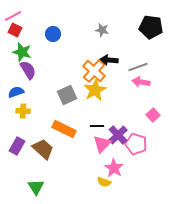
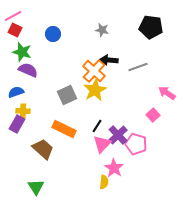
purple semicircle: rotated 36 degrees counterclockwise
pink arrow: moved 26 px right, 11 px down; rotated 24 degrees clockwise
black line: rotated 56 degrees counterclockwise
purple rectangle: moved 22 px up
yellow semicircle: rotated 104 degrees counterclockwise
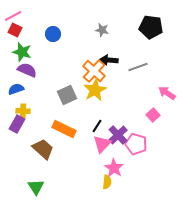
purple semicircle: moved 1 px left
blue semicircle: moved 3 px up
yellow semicircle: moved 3 px right
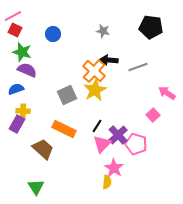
gray star: moved 1 px right, 1 px down
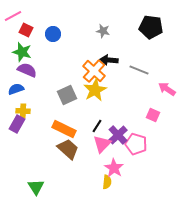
red square: moved 11 px right
gray line: moved 1 px right, 3 px down; rotated 42 degrees clockwise
pink arrow: moved 4 px up
pink square: rotated 24 degrees counterclockwise
brown trapezoid: moved 25 px right
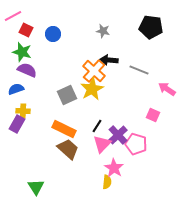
yellow star: moved 3 px left, 1 px up
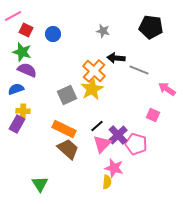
black arrow: moved 7 px right, 2 px up
black line: rotated 16 degrees clockwise
pink star: rotated 18 degrees counterclockwise
green triangle: moved 4 px right, 3 px up
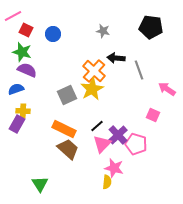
gray line: rotated 48 degrees clockwise
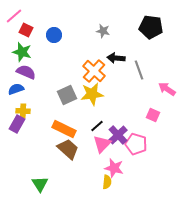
pink line: moved 1 px right; rotated 12 degrees counterclockwise
blue circle: moved 1 px right, 1 px down
purple semicircle: moved 1 px left, 2 px down
yellow star: moved 5 px down; rotated 20 degrees clockwise
